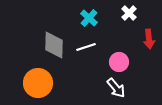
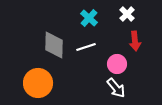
white cross: moved 2 px left, 1 px down
red arrow: moved 14 px left, 2 px down
pink circle: moved 2 px left, 2 px down
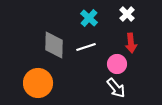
red arrow: moved 4 px left, 2 px down
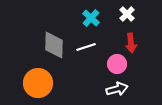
cyan cross: moved 2 px right
white arrow: moved 1 px right, 1 px down; rotated 65 degrees counterclockwise
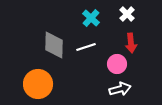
orange circle: moved 1 px down
white arrow: moved 3 px right
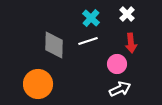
white line: moved 2 px right, 6 px up
white arrow: rotated 10 degrees counterclockwise
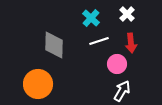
white line: moved 11 px right
white arrow: moved 2 px right, 2 px down; rotated 35 degrees counterclockwise
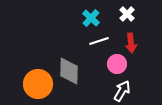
gray diamond: moved 15 px right, 26 px down
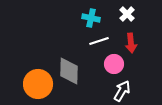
cyan cross: rotated 30 degrees counterclockwise
pink circle: moved 3 px left
